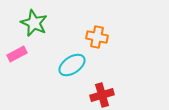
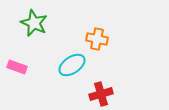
orange cross: moved 2 px down
pink rectangle: moved 13 px down; rotated 48 degrees clockwise
red cross: moved 1 px left, 1 px up
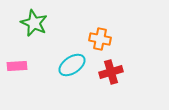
orange cross: moved 3 px right
pink rectangle: moved 1 px up; rotated 24 degrees counterclockwise
red cross: moved 10 px right, 22 px up
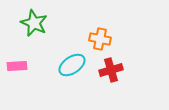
red cross: moved 2 px up
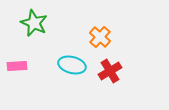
orange cross: moved 2 px up; rotated 30 degrees clockwise
cyan ellipse: rotated 48 degrees clockwise
red cross: moved 1 px left, 1 px down; rotated 15 degrees counterclockwise
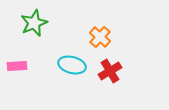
green star: rotated 24 degrees clockwise
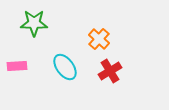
green star: rotated 24 degrees clockwise
orange cross: moved 1 px left, 2 px down
cyan ellipse: moved 7 px left, 2 px down; rotated 40 degrees clockwise
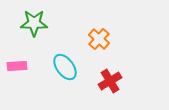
red cross: moved 10 px down
